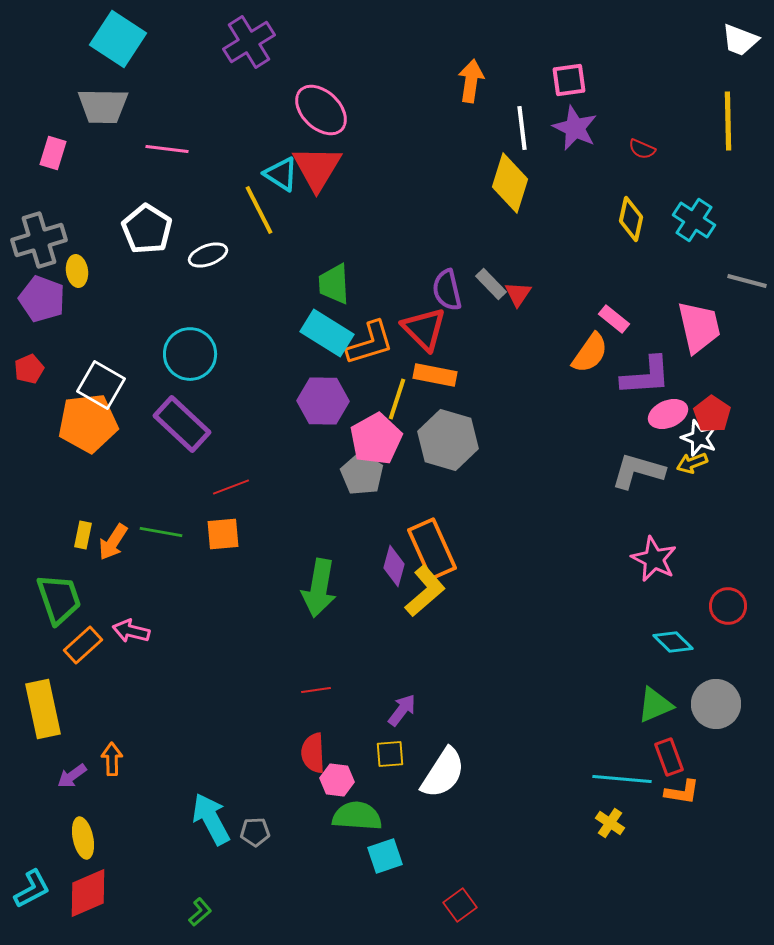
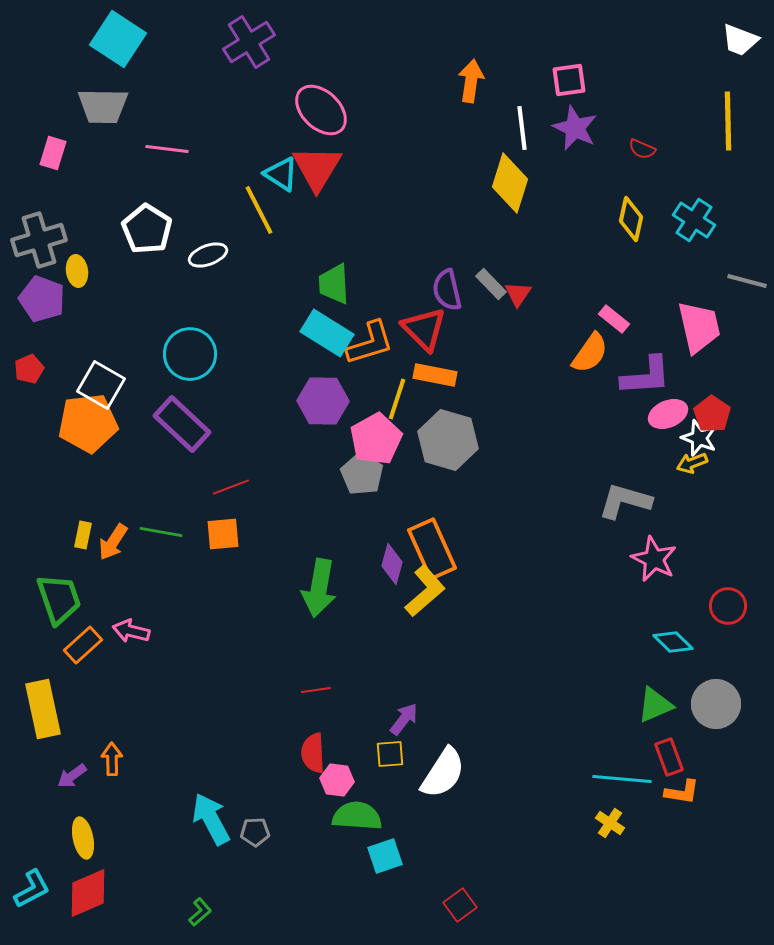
gray L-shape at (638, 471): moved 13 px left, 30 px down
purple diamond at (394, 566): moved 2 px left, 2 px up
purple arrow at (402, 710): moved 2 px right, 9 px down
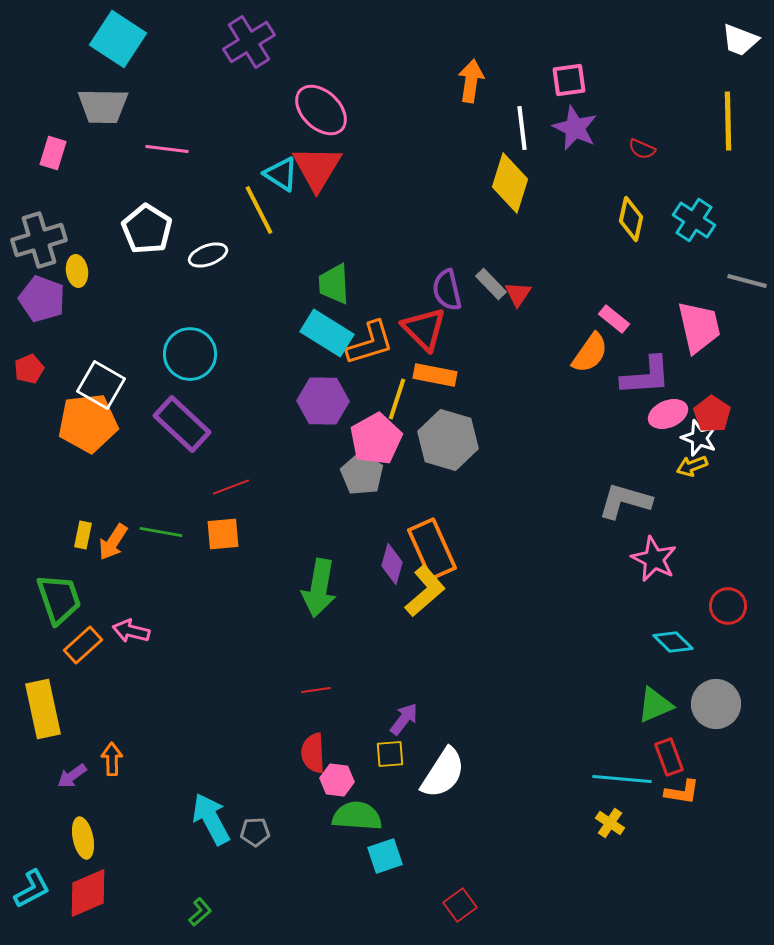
yellow arrow at (692, 463): moved 3 px down
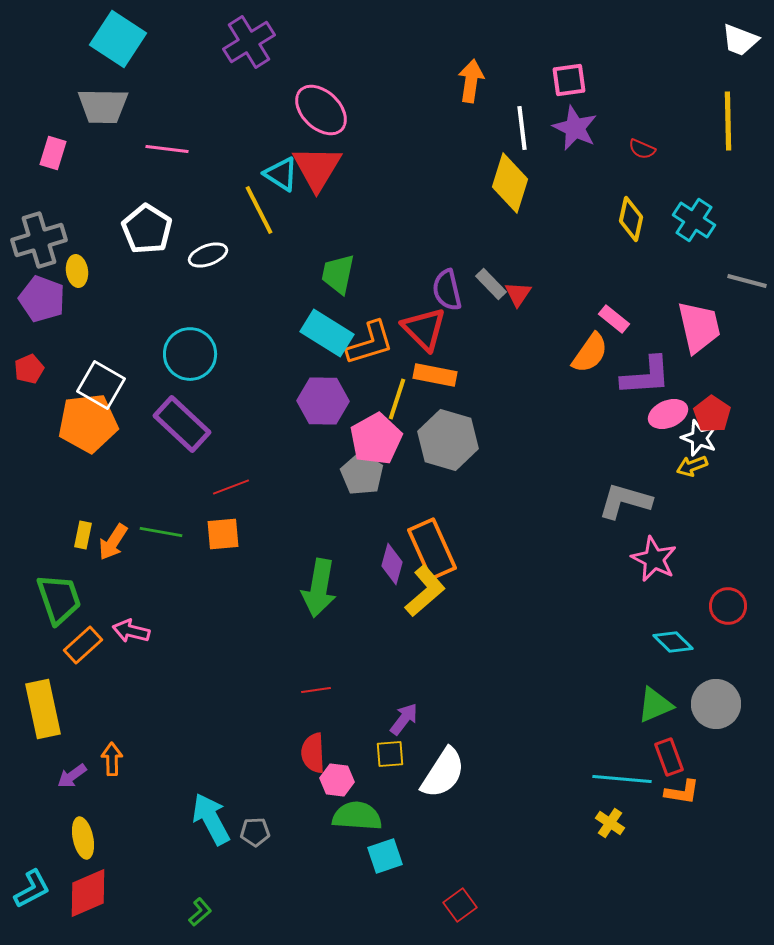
green trapezoid at (334, 284): moved 4 px right, 10 px up; rotated 15 degrees clockwise
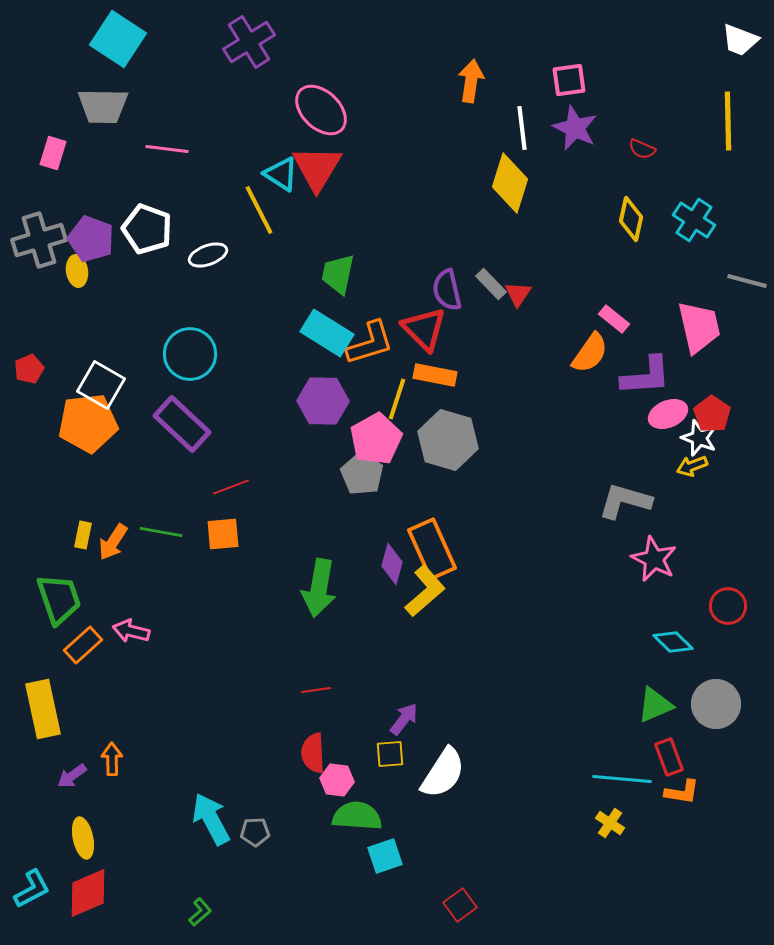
white pentagon at (147, 229): rotated 12 degrees counterclockwise
purple pentagon at (42, 299): moved 49 px right, 60 px up
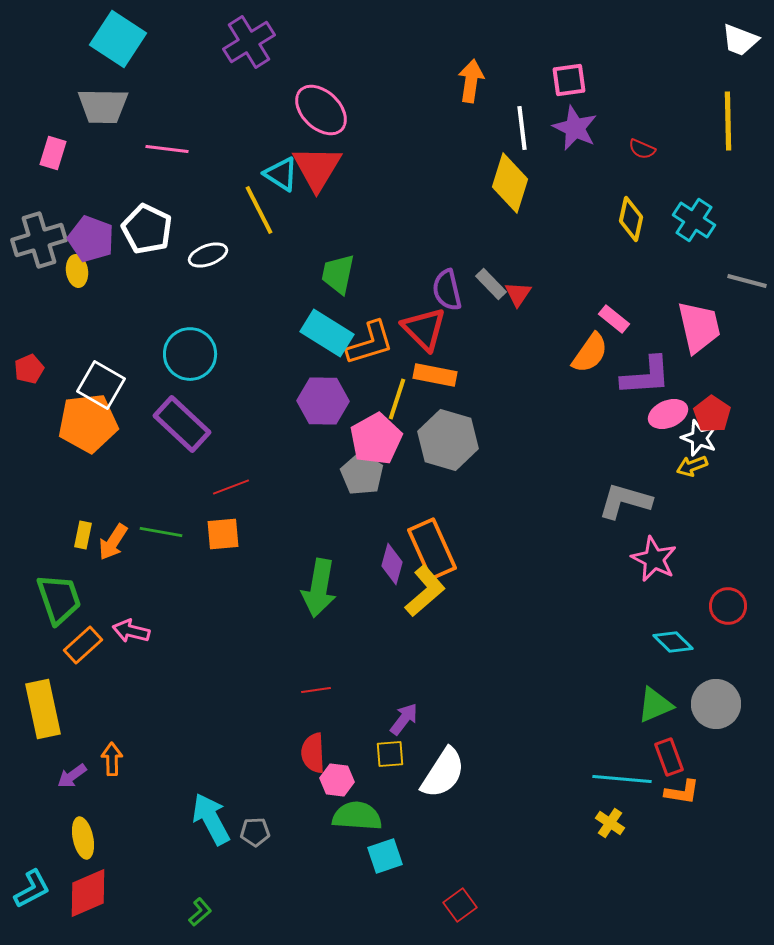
white pentagon at (147, 229): rotated 6 degrees clockwise
